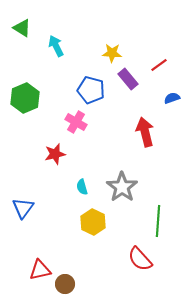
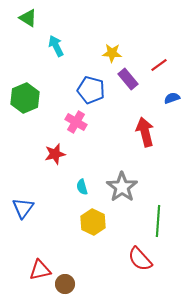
green triangle: moved 6 px right, 10 px up
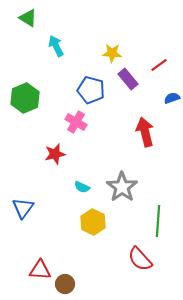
cyan semicircle: rotated 49 degrees counterclockwise
red triangle: rotated 15 degrees clockwise
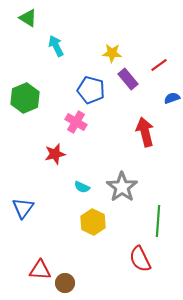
red semicircle: rotated 16 degrees clockwise
brown circle: moved 1 px up
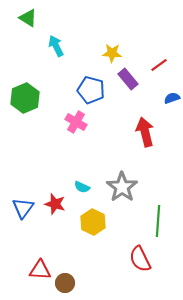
red star: moved 50 px down; rotated 30 degrees clockwise
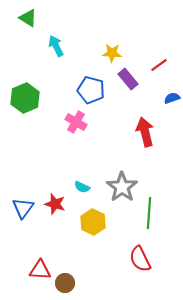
green line: moved 9 px left, 8 px up
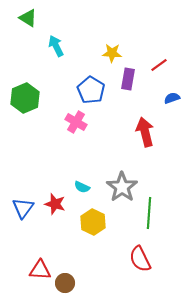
purple rectangle: rotated 50 degrees clockwise
blue pentagon: rotated 16 degrees clockwise
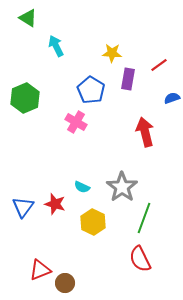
blue triangle: moved 1 px up
green line: moved 5 px left, 5 px down; rotated 16 degrees clockwise
red triangle: rotated 25 degrees counterclockwise
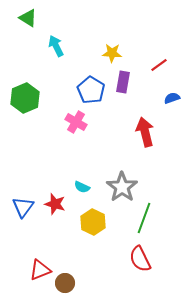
purple rectangle: moved 5 px left, 3 px down
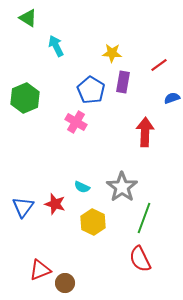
red arrow: rotated 16 degrees clockwise
